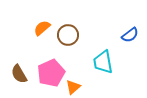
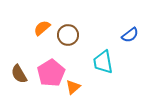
pink pentagon: rotated 8 degrees counterclockwise
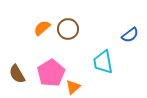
brown circle: moved 6 px up
brown semicircle: moved 2 px left
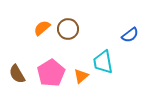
orange triangle: moved 8 px right, 11 px up
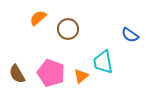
orange semicircle: moved 4 px left, 10 px up
blue semicircle: rotated 72 degrees clockwise
pink pentagon: rotated 20 degrees counterclockwise
